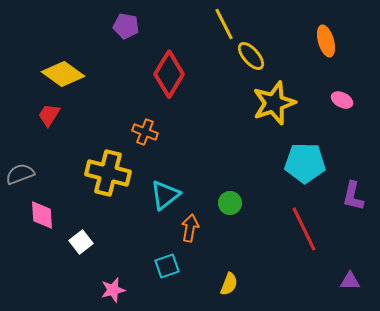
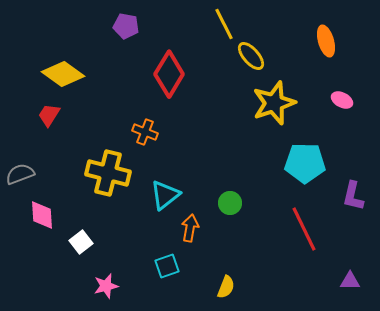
yellow semicircle: moved 3 px left, 3 px down
pink star: moved 7 px left, 4 px up
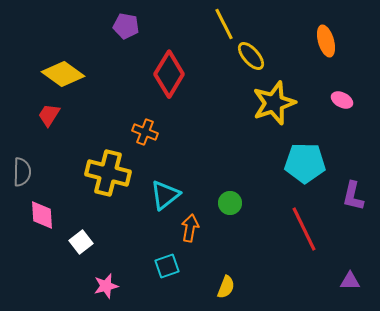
gray semicircle: moved 2 px right, 2 px up; rotated 112 degrees clockwise
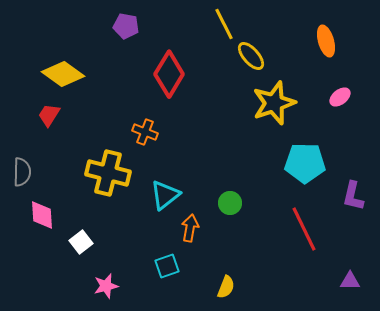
pink ellipse: moved 2 px left, 3 px up; rotated 65 degrees counterclockwise
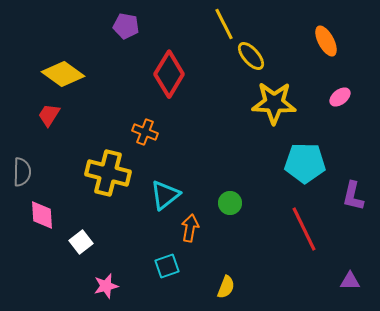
orange ellipse: rotated 12 degrees counterclockwise
yellow star: rotated 21 degrees clockwise
